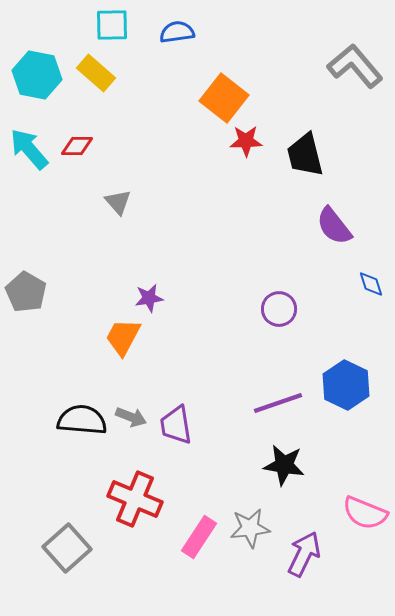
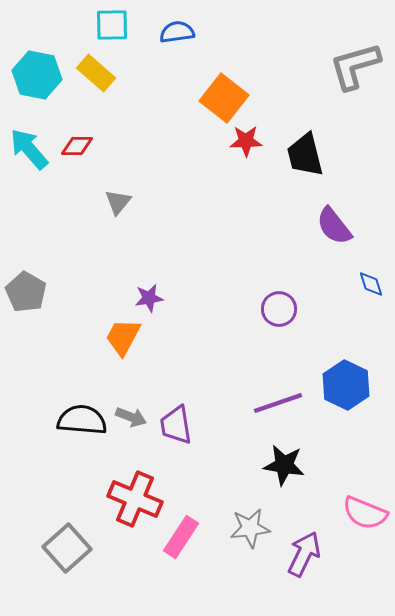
gray L-shape: rotated 66 degrees counterclockwise
gray triangle: rotated 20 degrees clockwise
pink rectangle: moved 18 px left
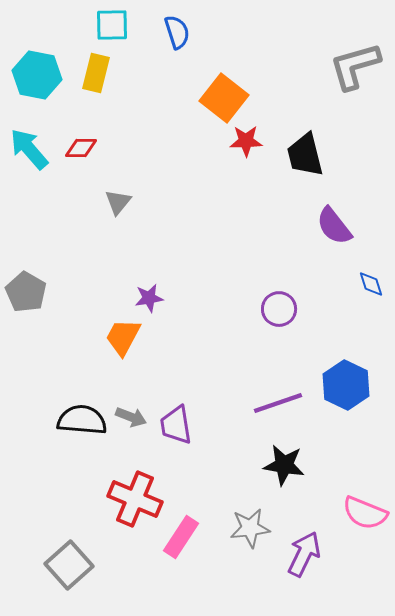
blue semicircle: rotated 80 degrees clockwise
yellow rectangle: rotated 63 degrees clockwise
red diamond: moved 4 px right, 2 px down
gray square: moved 2 px right, 17 px down
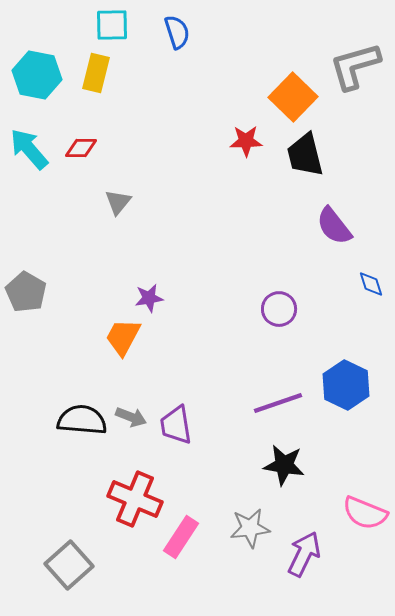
orange square: moved 69 px right, 1 px up; rotated 6 degrees clockwise
